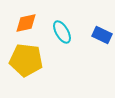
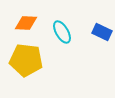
orange diamond: rotated 15 degrees clockwise
blue rectangle: moved 3 px up
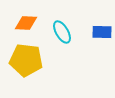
blue rectangle: rotated 24 degrees counterclockwise
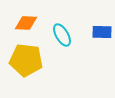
cyan ellipse: moved 3 px down
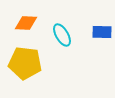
yellow pentagon: moved 1 px left, 3 px down
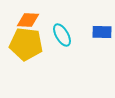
orange diamond: moved 2 px right, 3 px up
yellow pentagon: moved 1 px right, 19 px up
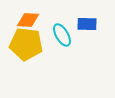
blue rectangle: moved 15 px left, 8 px up
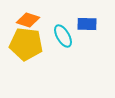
orange diamond: rotated 15 degrees clockwise
cyan ellipse: moved 1 px right, 1 px down
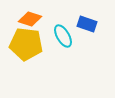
orange diamond: moved 2 px right, 1 px up
blue rectangle: rotated 18 degrees clockwise
